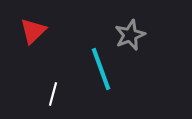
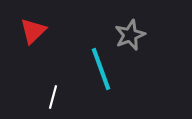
white line: moved 3 px down
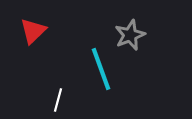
white line: moved 5 px right, 3 px down
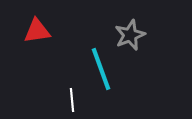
red triangle: moved 4 px right; rotated 36 degrees clockwise
white line: moved 14 px right; rotated 20 degrees counterclockwise
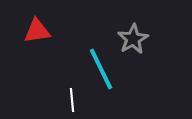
gray star: moved 3 px right, 4 px down; rotated 8 degrees counterclockwise
cyan line: rotated 6 degrees counterclockwise
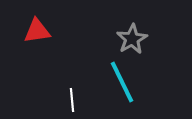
gray star: moved 1 px left
cyan line: moved 21 px right, 13 px down
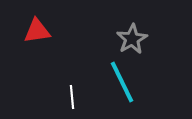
white line: moved 3 px up
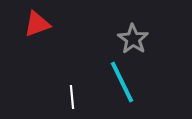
red triangle: moved 7 px up; rotated 12 degrees counterclockwise
gray star: moved 1 px right; rotated 8 degrees counterclockwise
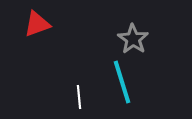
cyan line: rotated 9 degrees clockwise
white line: moved 7 px right
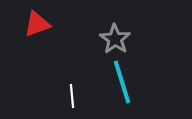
gray star: moved 18 px left
white line: moved 7 px left, 1 px up
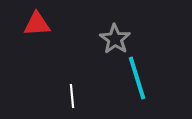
red triangle: rotated 16 degrees clockwise
cyan line: moved 15 px right, 4 px up
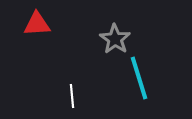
cyan line: moved 2 px right
